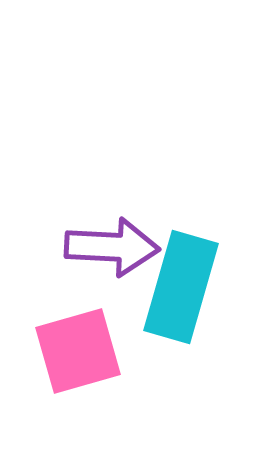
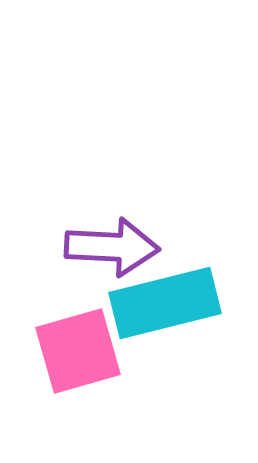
cyan rectangle: moved 16 px left, 16 px down; rotated 60 degrees clockwise
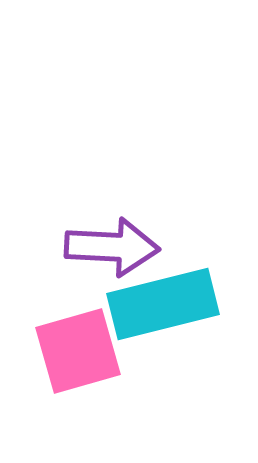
cyan rectangle: moved 2 px left, 1 px down
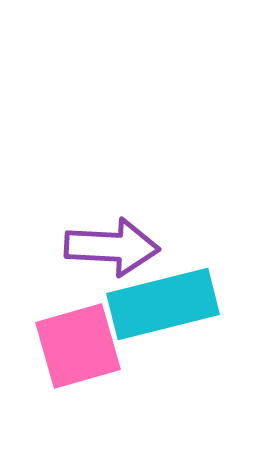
pink square: moved 5 px up
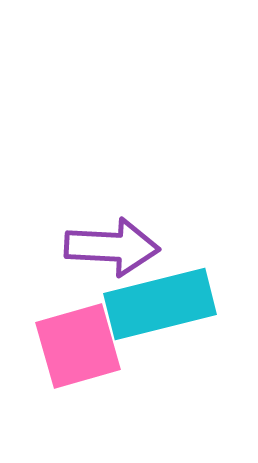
cyan rectangle: moved 3 px left
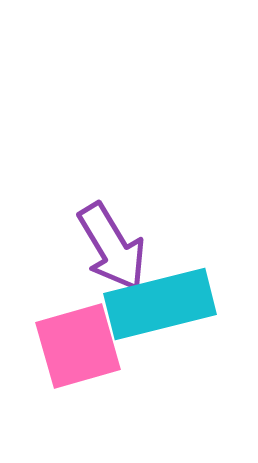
purple arrow: rotated 56 degrees clockwise
